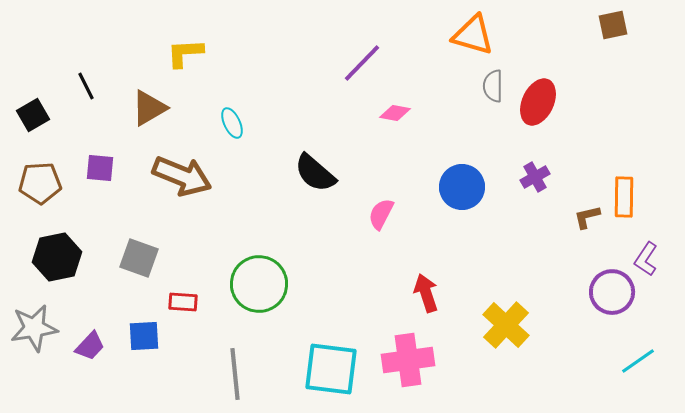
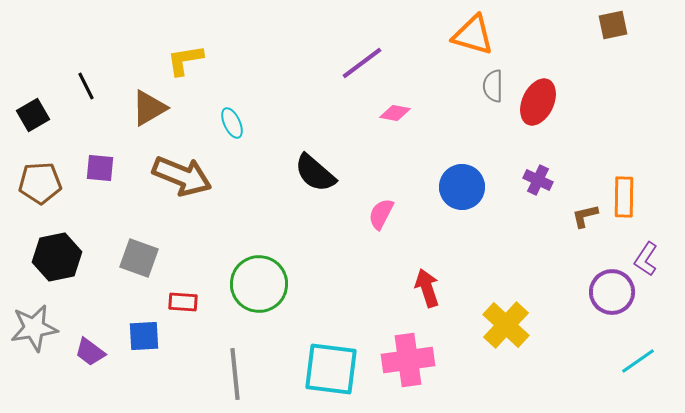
yellow L-shape: moved 7 px down; rotated 6 degrees counterclockwise
purple line: rotated 9 degrees clockwise
purple cross: moved 3 px right, 3 px down; rotated 36 degrees counterclockwise
brown L-shape: moved 2 px left, 1 px up
red arrow: moved 1 px right, 5 px up
purple trapezoid: moved 6 px down; rotated 84 degrees clockwise
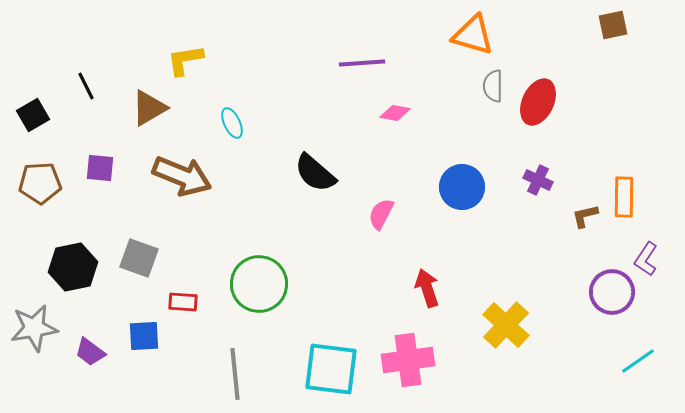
purple line: rotated 33 degrees clockwise
black hexagon: moved 16 px right, 10 px down
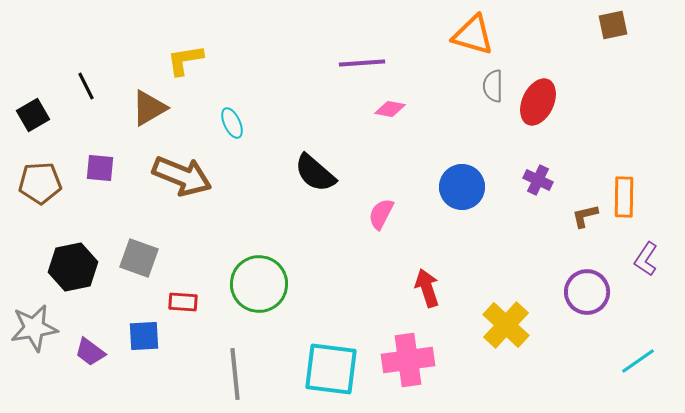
pink diamond: moved 5 px left, 4 px up
purple circle: moved 25 px left
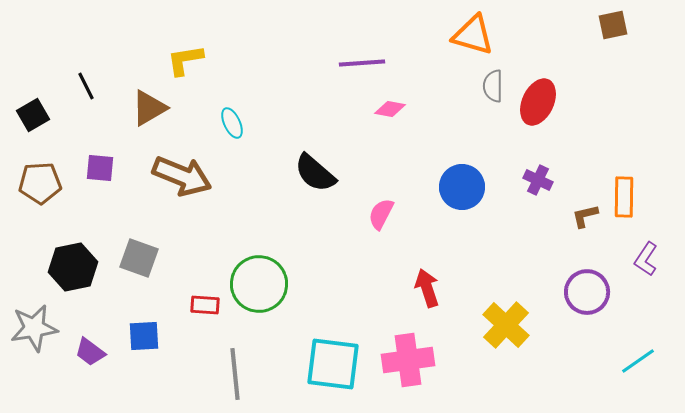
red rectangle: moved 22 px right, 3 px down
cyan square: moved 2 px right, 5 px up
